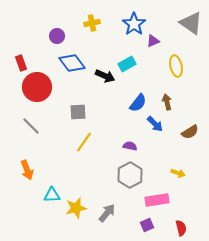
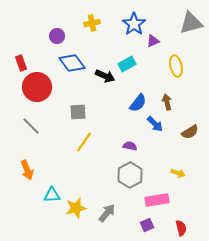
gray triangle: rotated 50 degrees counterclockwise
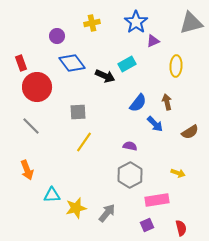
blue star: moved 2 px right, 2 px up
yellow ellipse: rotated 15 degrees clockwise
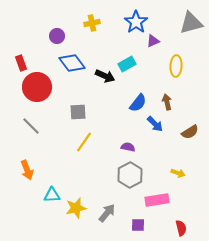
purple semicircle: moved 2 px left, 1 px down
purple square: moved 9 px left; rotated 24 degrees clockwise
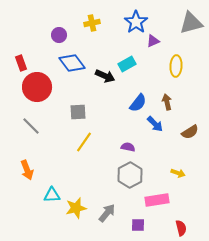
purple circle: moved 2 px right, 1 px up
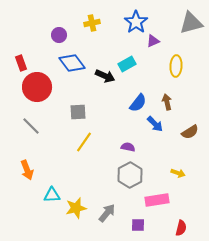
red semicircle: rotated 28 degrees clockwise
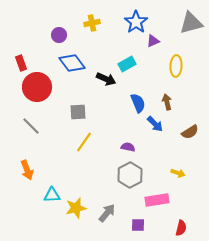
black arrow: moved 1 px right, 3 px down
blue semicircle: rotated 60 degrees counterclockwise
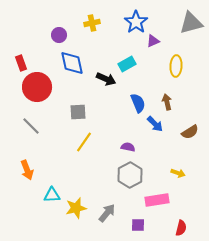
blue diamond: rotated 24 degrees clockwise
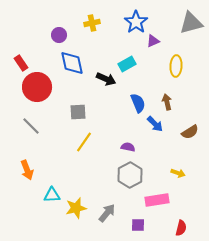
red rectangle: rotated 14 degrees counterclockwise
